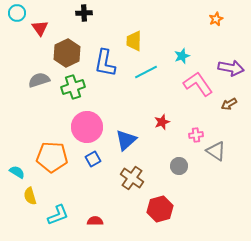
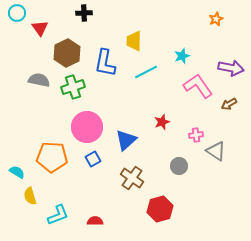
gray semicircle: rotated 30 degrees clockwise
pink L-shape: moved 2 px down
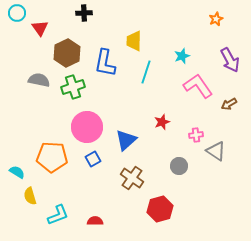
purple arrow: moved 1 px left, 8 px up; rotated 50 degrees clockwise
cyan line: rotated 45 degrees counterclockwise
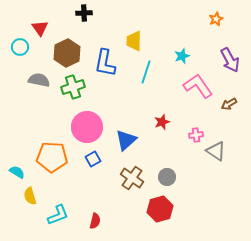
cyan circle: moved 3 px right, 34 px down
gray circle: moved 12 px left, 11 px down
red semicircle: rotated 105 degrees clockwise
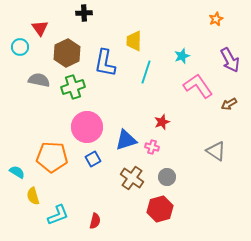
pink cross: moved 44 px left, 12 px down; rotated 24 degrees clockwise
blue triangle: rotated 25 degrees clockwise
yellow semicircle: moved 3 px right
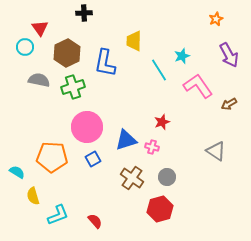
cyan circle: moved 5 px right
purple arrow: moved 1 px left, 5 px up
cyan line: moved 13 px right, 2 px up; rotated 50 degrees counterclockwise
red semicircle: rotated 56 degrees counterclockwise
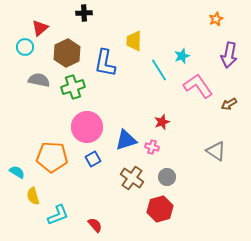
red triangle: rotated 24 degrees clockwise
purple arrow: rotated 40 degrees clockwise
red semicircle: moved 4 px down
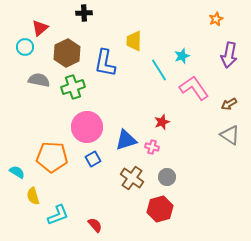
pink L-shape: moved 4 px left, 2 px down
gray triangle: moved 14 px right, 16 px up
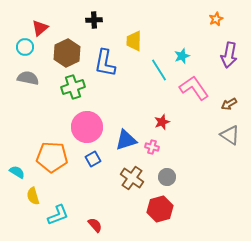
black cross: moved 10 px right, 7 px down
gray semicircle: moved 11 px left, 2 px up
